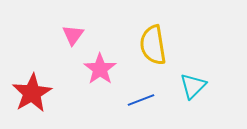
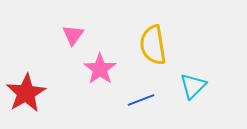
red star: moved 6 px left
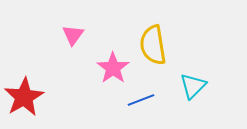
pink star: moved 13 px right, 1 px up
red star: moved 2 px left, 4 px down
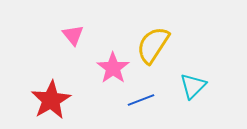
pink triangle: rotated 15 degrees counterclockwise
yellow semicircle: rotated 42 degrees clockwise
red star: moved 27 px right, 3 px down
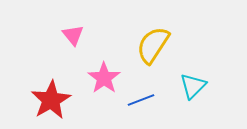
pink star: moved 9 px left, 10 px down
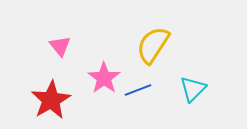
pink triangle: moved 13 px left, 11 px down
cyan triangle: moved 3 px down
blue line: moved 3 px left, 10 px up
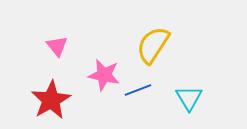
pink triangle: moved 3 px left
pink star: moved 3 px up; rotated 24 degrees counterclockwise
cyan triangle: moved 4 px left, 9 px down; rotated 16 degrees counterclockwise
